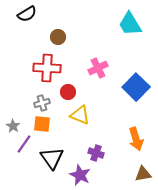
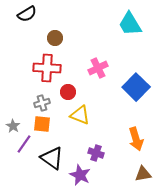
brown circle: moved 3 px left, 1 px down
black triangle: rotated 20 degrees counterclockwise
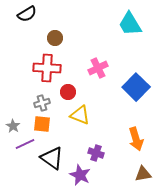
purple line: moved 1 px right; rotated 30 degrees clockwise
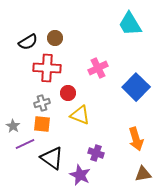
black semicircle: moved 1 px right, 28 px down
red circle: moved 1 px down
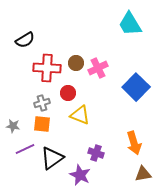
brown circle: moved 21 px right, 25 px down
black semicircle: moved 3 px left, 2 px up
gray star: rotated 24 degrees counterclockwise
orange arrow: moved 2 px left, 4 px down
purple line: moved 5 px down
black triangle: rotated 50 degrees clockwise
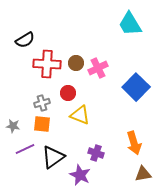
red cross: moved 4 px up
black triangle: moved 1 px right, 1 px up
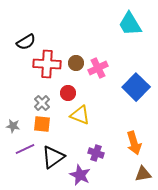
black semicircle: moved 1 px right, 2 px down
gray cross: rotated 28 degrees counterclockwise
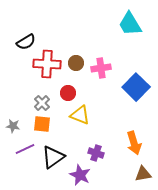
pink cross: moved 3 px right; rotated 18 degrees clockwise
